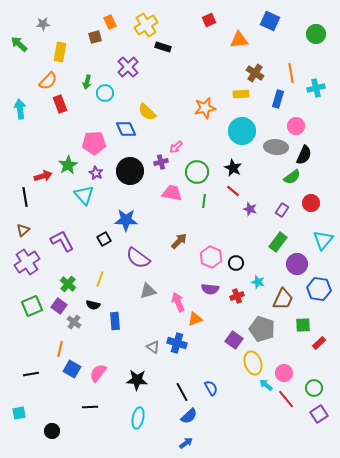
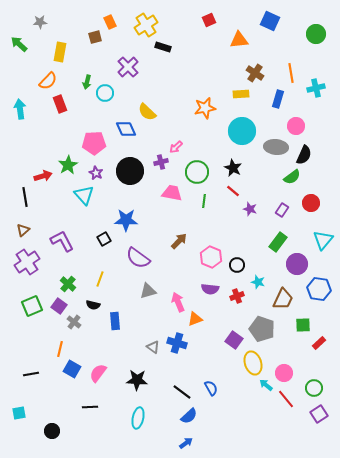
gray star at (43, 24): moved 3 px left, 2 px up
black circle at (236, 263): moved 1 px right, 2 px down
black line at (182, 392): rotated 24 degrees counterclockwise
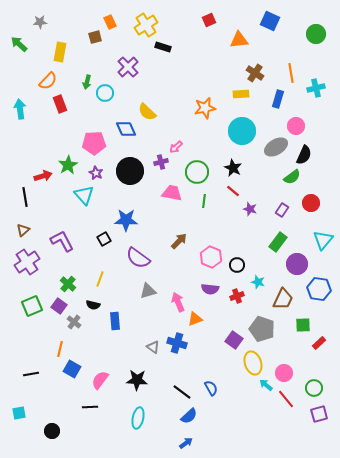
gray ellipse at (276, 147): rotated 35 degrees counterclockwise
pink semicircle at (98, 373): moved 2 px right, 7 px down
purple square at (319, 414): rotated 18 degrees clockwise
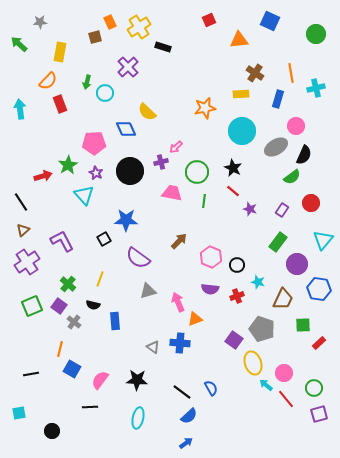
yellow cross at (146, 25): moved 7 px left, 2 px down
black line at (25, 197): moved 4 px left, 5 px down; rotated 24 degrees counterclockwise
blue cross at (177, 343): moved 3 px right; rotated 12 degrees counterclockwise
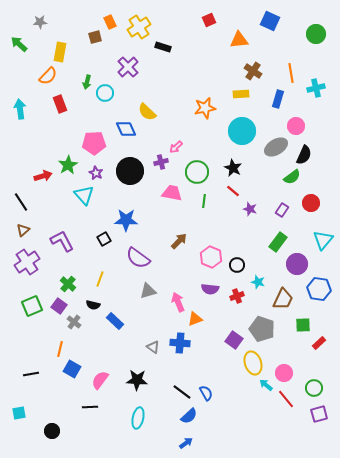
brown cross at (255, 73): moved 2 px left, 2 px up
orange semicircle at (48, 81): moved 5 px up
blue rectangle at (115, 321): rotated 42 degrees counterclockwise
blue semicircle at (211, 388): moved 5 px left, 5 px down
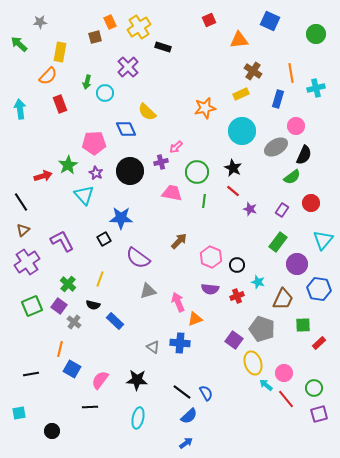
yellow rectangle at (241, 94): rotated 21 degrees counterclockwise
blue star at (126, 220): moved 5 px left, 2 px up
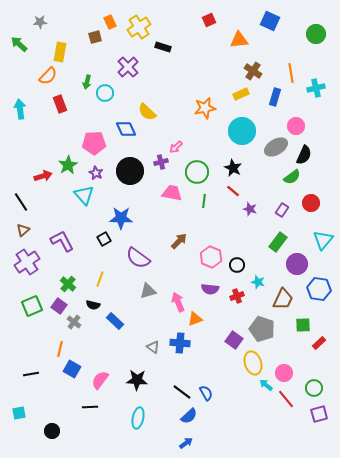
blue rectangle at (278, 99): moved 3 px left, 2 px up
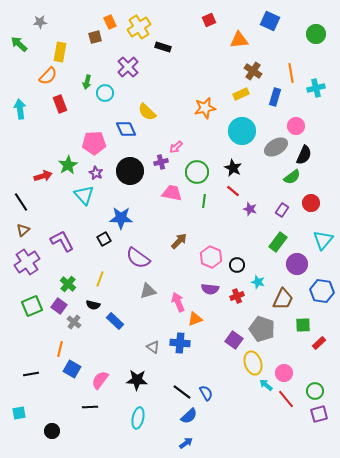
blue hexagon at (319, 289): moved 3 px right, 2 px down
green circle at (314, 388): moved 1 px right, 3 px down
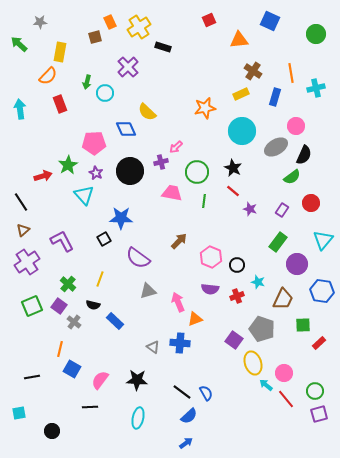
black line at (31, 374): moved 1 px right, 3 px down
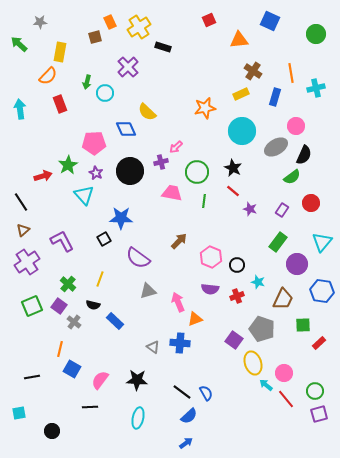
cyan triangle at (323, 240): moved 1 px left, 2 px down
